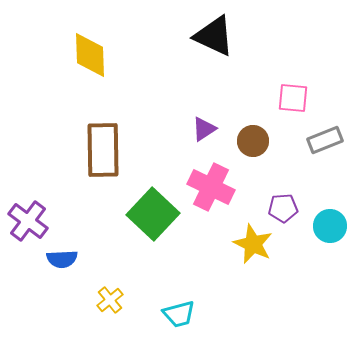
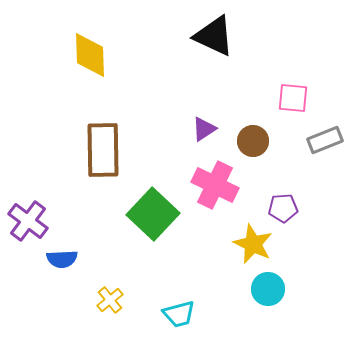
pink cross: moved 4 px right, 2 px up
cyan circle: moved 62 px left, 63 px down
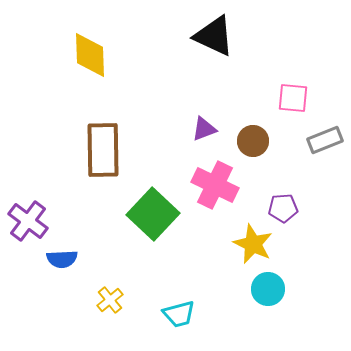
purple triangle: rotated 12 degrees clockwise
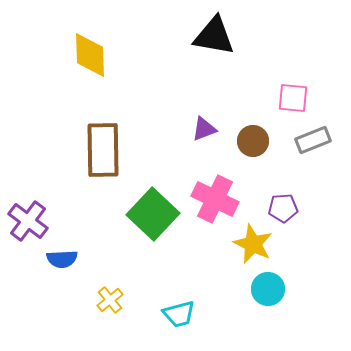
black triangle: rotated 15 degrees counterclockwise
gray rectangle: moved 12 px left
pink cross: moved 14 px down
